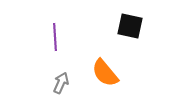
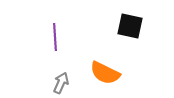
orange semicircle: rotated 24 degrees counterclockwise
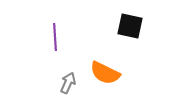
gray arrow: moved 7 px right
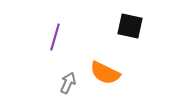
purple line: rotated 20 degrees clockwise
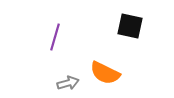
gray arrow: rotated 50 degrees clockwise
